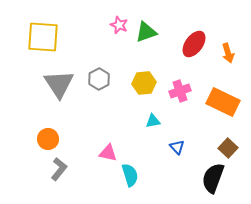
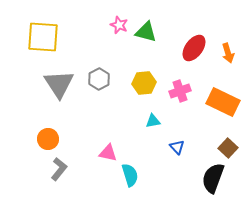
green triangle: rotated 35 degrees clockwise
red ellipse: moved 4 px down
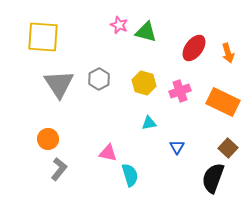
yellow hexagon: rotated 20 degrees clockwise
cyan triangle: moved 4 px left, 2 px down
blue triangle: rotated 14 degrees clockwise
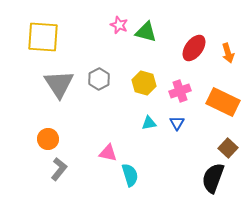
blue triangle: moved 24 px up
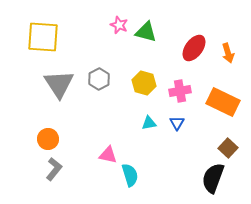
pink cross: rotated 10 degrees clockwise
pink triangle: moved 2 px down
gray L-shape: moved 5 px left
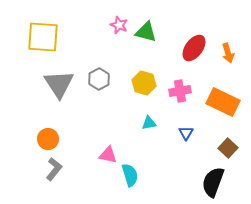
blue triangle: moved 9 px right, 10 px down
black semicircle: moved 4 px down
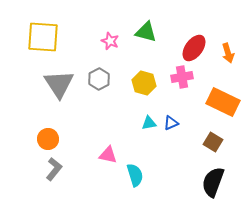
pink star: moved 9 px left, 16 px down
pink cross: moved 2 px right, 14 px up
blue triangle: moved 15 px left, 10 px up; rotated 35 degrees clockwise
brown square: moved 15 px left, 6 px up; rotated 12 degrees counterclockwise
cyan semicircle: moved 5 px right
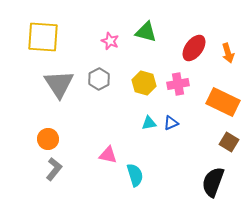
pink cross: moved 4 px left, 7 px down
brown square: moved 16 px right
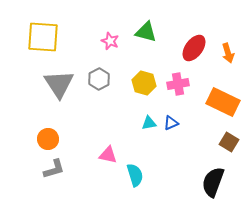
gray L-shape: rotated 35 degrees clockwise
